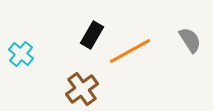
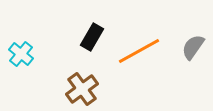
black rectangle: moved 2 px down
gray semicircle: moved 3 px right, 7 px down; rotated 112 degrees counterclockwise
orange line: moved 9 px right
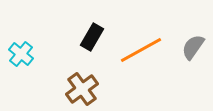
orange line: moved 2 px right, 1 px up
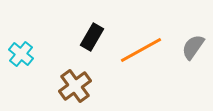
brown cross: moved 7 px left, 3 px up
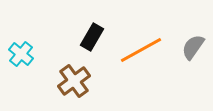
brown cross: moved 1 px left, 5 px up
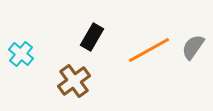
orange line: moved 8 px right
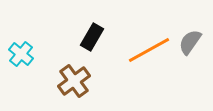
gray semicircle: moved 3 px left, 5 px up
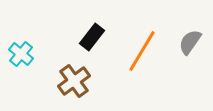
black rectangle: rotated 8 degrees clockwise
orange line: moved 7 px left, 1 px down; rotated 30 degrees counterclockwise
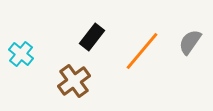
orange line: rotated 9 degrees clockwise
